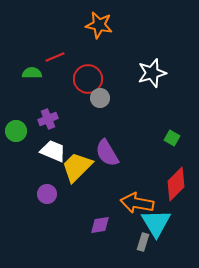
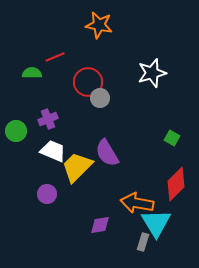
red circle: moved 3 px down
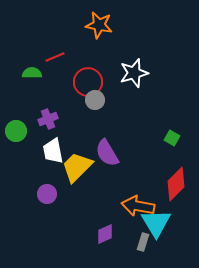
white star: moved 18 px left
gray circle: moved 5 px left, 2 px down
white trapezoid: rotated 124 degrees counterclockwise
orange arrow: moved 1 px right, 3 px down
purple diamond: moved 5 px right, 9 px down; rotated 15 degrees counterclockwise
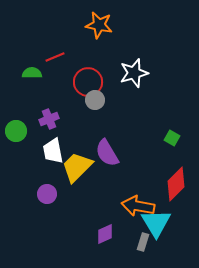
purple cross: moved 1 px right
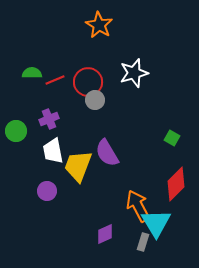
orange star: rotated 20 degrees clockwise
red line: moved 23 px down
yellow trapezoid: moved 1 px right, 1 px up; rotated 24 degrees counterclockwise
purple circle: moved 3 px up
orange arrow: rotated 52 degrees clockwise
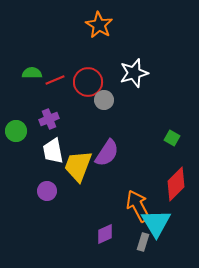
gray circle: moved 9 px right
purple semicircle: rotated 116 degrees counterclockwise
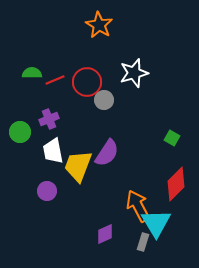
red circle: moved 1 px left
green circle: moved 4 px right, 1 px down
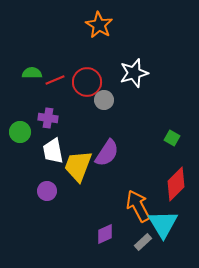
purple cross: moved 1 px left, 1 px up; rotated 30 degrees clockwise
cyan triangle: moved 7 px right, 1 px down
gray rectangle: rotated 30 degrees clockwise
